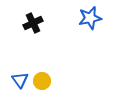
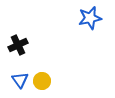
black cross: moved 15 px left, 22 px down
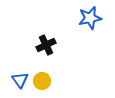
black cross: moved 28 px right
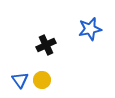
blue star: moved 11 px down
yellow circle: moved 1 px up
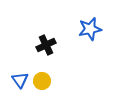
yellow circle: moved 1 px down
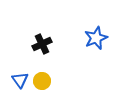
blue star: moved 6 px right, 9 px down; rotated 10 degrees counterclockwise
black cross: moved 4 px left, 1 px up
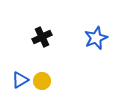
black cross: moved 7 px up
blue triangle: rotated 36 degrees clockwise
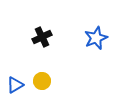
blue triangle: moved 5 px left, 5 px down
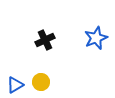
black cross: moved 3 px right, 3 px down
yellow circle: moved 1 px left, 1 px down
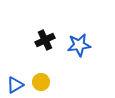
blue star: moved 17 px left, 7 px down; rotated 15 degrees clockwise
